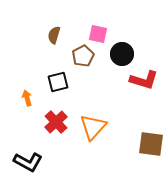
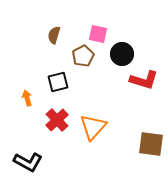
red cross: moved 1 px right, 2 px up
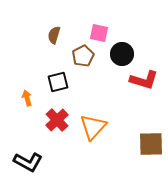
pink square: moved 1 px right, 1 px up
brown square: rotated 8 degrees counterclockwise
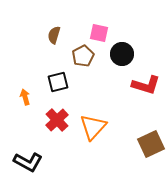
red L-shape: moved 2 px right, 5 px down
orange arrow: moved 2 px left, 1 px up
brown square: rotated 24 degrees counterclockwise
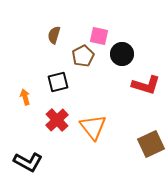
pink square: moved 3 px down
orange triangle: rotated 20 degrees counterclockwise
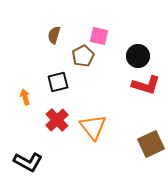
black circle: moved 16 px right, 2 px down
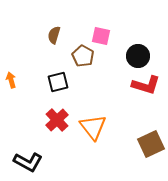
pink square: moved 2 px right
brown pentagon: rotated 15 degrees counterclockwise
orange arrow: moved 14 px left, 17 px up
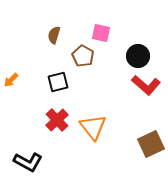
pink square: moved 3 px up
orange arrow: rotated 119 degrees counterclockwise
red L-shape: rotated 24 degrees clockwise
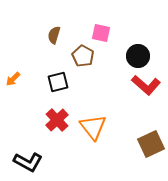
orange arrow: moved 2 px right, 1 px up
